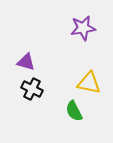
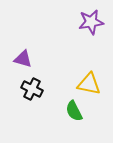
purple star: moved 8 px right, 6 px up
purple triangle: moved 3 px left, 3 px up
yellow triangle: moved 1 px down
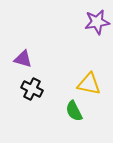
purple star: moved 6 px right
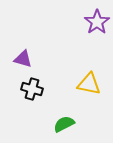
purple star: rotated 25 degrees counterclockwise
black cross: rotated 10 degrees counterclockwise
green semicircle: moved 10 px left, 13 px down; rotated 90 degrees clockwise
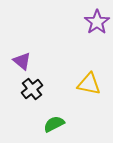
purple triangle: moved 1 px left, 2 px down; rotated 24 degrees clockwise
black cross: rotated 35 degrees clockwise
green semicircle: moved 10 px left
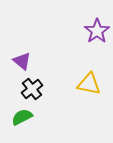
purple star: moved 9 px down
green semicircle: moved 32 px left, 7 px up
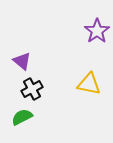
black cross: rotated 10 degrees clockwise
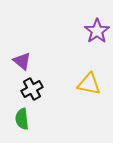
green semicircle: moved 2 px down; rotated 70 degrees counterclockwise
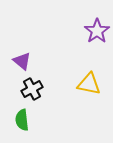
green semicircle: moved 1 px down
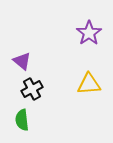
purple star: moved 8 px left, 2 px down
yellow triangle: rotated 15 degrees counterclockwise
